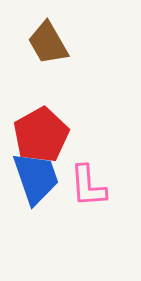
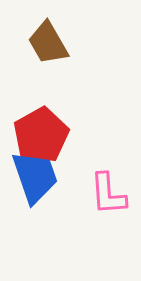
blue trapezoid: moved 1 px left, 1 px up
pink L-shape: moved 20 px right, 8 px down
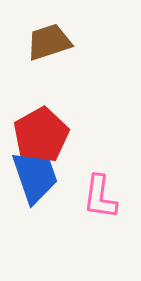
brown trapezoid: moved 1 px right, 1 px up; rotated 102 degrees clockwise
pink L-shape: moved 8 px left, 3 px down; rotated 12 degrees clockwise
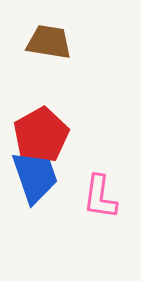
brown trapezoid: rotated 27 degrees clockwise
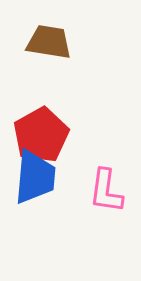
blue trapezoid: rotated 24 degrees clockwise
pink L-shape: moved 6 px right, 6 px up
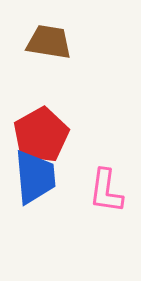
blue trapezoid: rotated 10 degrees counterclockwise
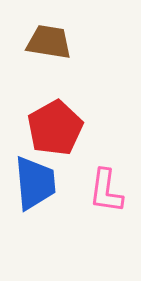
red pentagon: moved 14 px right, 7 px up
blue trapezoid: moved 6 px down
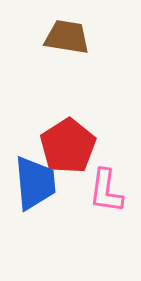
brown trapezoid: moved 18 px right, 5 px up
red pentagon: moved 13 px right, 18 px down; rotated 4 degrees counterclockwise
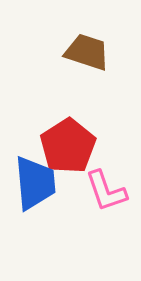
brown trapezoid: moved 20 px right, 15 px down; rotated 9 degrees clockwise
pink L-shape: rotated 27 degrees counterclockwise
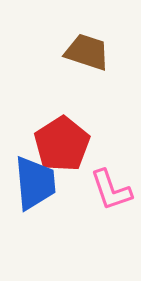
red pentagon: moved 6 px left, 2 px up
pink L-shape: moved 5 px right, 1 px up
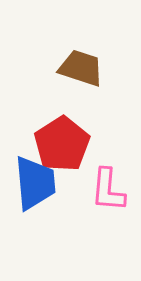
brown trapezoid: moved 6 px left, 16 px down
pink L-shape: moved 3 px left; rotated 24 degrees clockwise
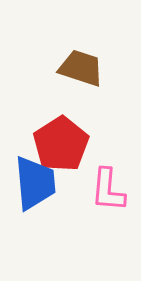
red pentagon: moved 1 px left
